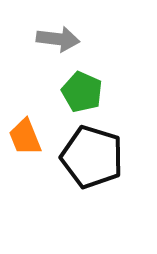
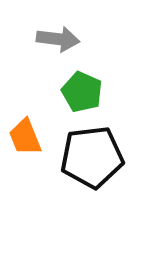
black pentagon: rotated 24 degrees counterclockwise
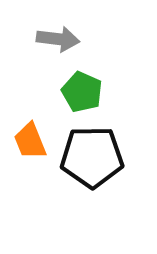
orange trapezoid: moved 5 px right, 4 px down
black pentagon: rotated 6 degrees clockwise
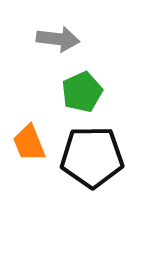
green pentagon: rotated 24 degrees clockwise
orange trapezoid: moved 1 px left, 2 px down
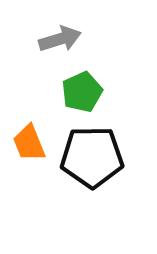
gray arrow: moved 2 px right; rotated 24 degrees counterclockwise
